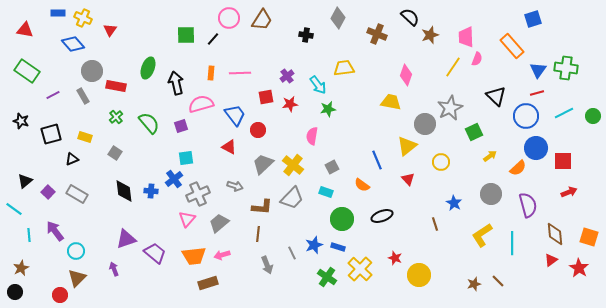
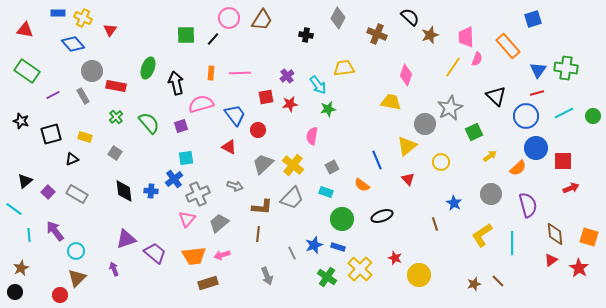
orange rectangle at (512, 46): moved 4 px left
red arrow at (569, 192): moved 2 px right, 4 px up
gray arrow at (267, 265): moved 11 px down
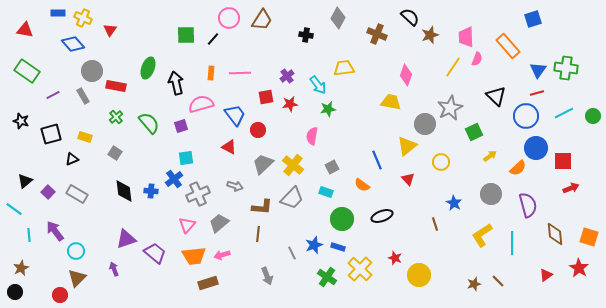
pink triangle at (187, 219): moved 6 px down
red triangle at (551, 260): moved 5 px left, 15 px down
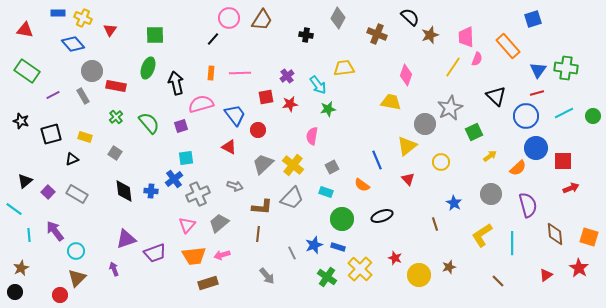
green square at (186, 35): moved 31 px left
purple trapezoid at (155, 253): rotated 120 degrees clockwise
gray arrow at (267, 276): rotated 18 degrees counterclockwise
brown star at (474, 284): moved 25 px left, 17 px up
